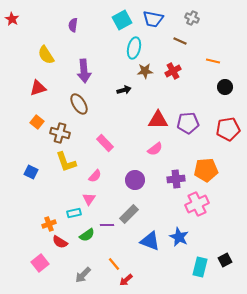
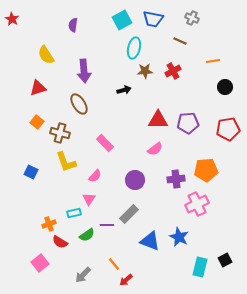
orange line at (213, 61): rotated 24 degrees counterclockwise
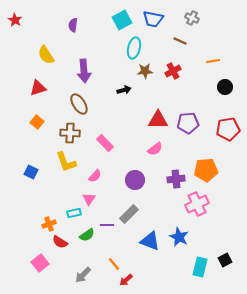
red star at (12, 19): moved 3 px right, 1 px down
brown cross at (60, 133): moved 10 px right; rotated 12 degrees counterclockwise
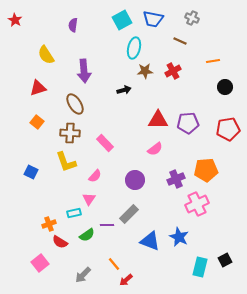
brown ellipse at (79, 104): moved 4 px left
purple cross at (176, 179): rotated 18 degrees counterclockwise
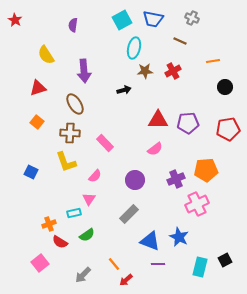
purple line at (107, 225): moved 51 px right, 39 px down
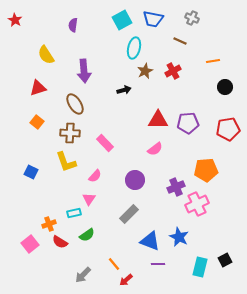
brown star at (145, 71): rotated 21 degrees counterclockwise
purple cross at (176, 179): moved 8 px down
pink square at (40, 263): moved 10 px left, 19 px up
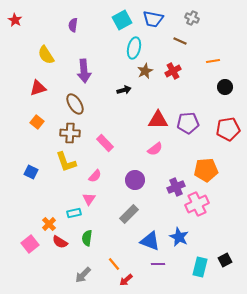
orange cross at (49, 224): rotated 24 degrees counterclockwise
green semicircle at (87, 235): moved 3 px down; rotated 133 degrees clockwise
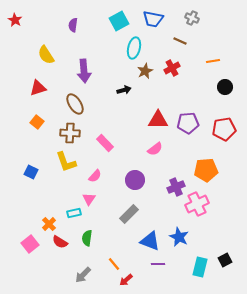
cyan square at (122, 20): moved 3 px left, 1 px down
red cross at (173, 71): moved 1 px left, 3 px up
red pentagon at (228, 129): moved 4 px left
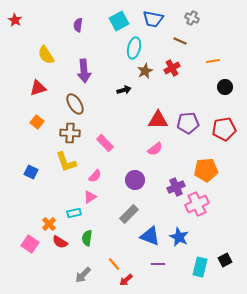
purple semicircle at (73, 25): moved 5 px right
pink triangle at (89, 199): moved 1 px right, 2 px up; rotated 24 degrees clockwise
blue triangle at (150, 241): moved 5 px up
pink square at (30, 244): rotated 18 degrees counterclockwise
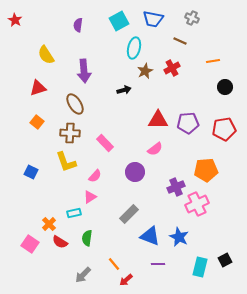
purple circle at (135, 180): moved 8 px up
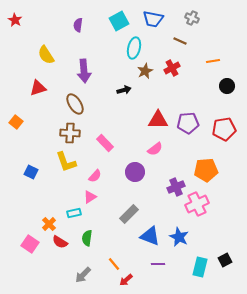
black circle at (225, 87): moved 2 px right, 1 px up
orange square at (37, 122): moved 21 px left
